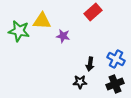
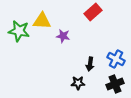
black star: moved 2 px left, 1 px down
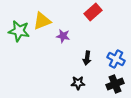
yellow triangle: rotated 24 degrees counterclockwise
black arrow: moved 3 px left, 6 px up
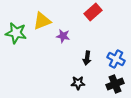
green star: moved 3 px left, 2 px down
